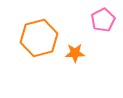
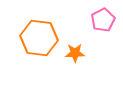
orange hexagon: rotated 21 degrees clockwise
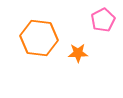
orange star: moved 3 px right
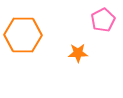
orange hexagon: moved 16 px left, 3 px up; rotated 6 degrees counterclockwise
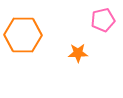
pink pentagon: rotated 15 degrees clockwise
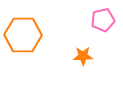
orange star: moved 5 px right, 3 px down
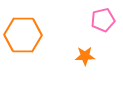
orange star: moved 2 px right
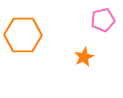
orange star: moved 1 px left, 1 px down; rotated 24 degrees counterclockwise
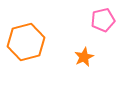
orange hexagon: moved 3 px right, 7 px down; rotated 15 degrees counterclockwise
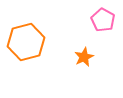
pink pentagon: rotated 30 degrees counterclockwise
